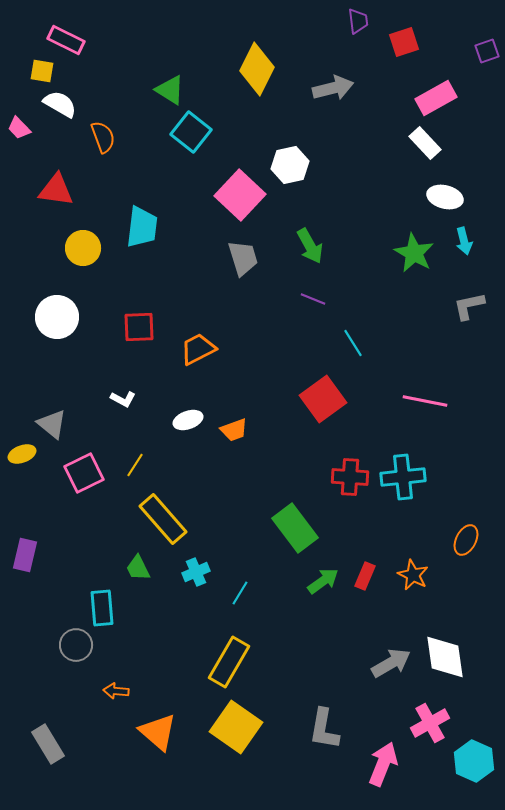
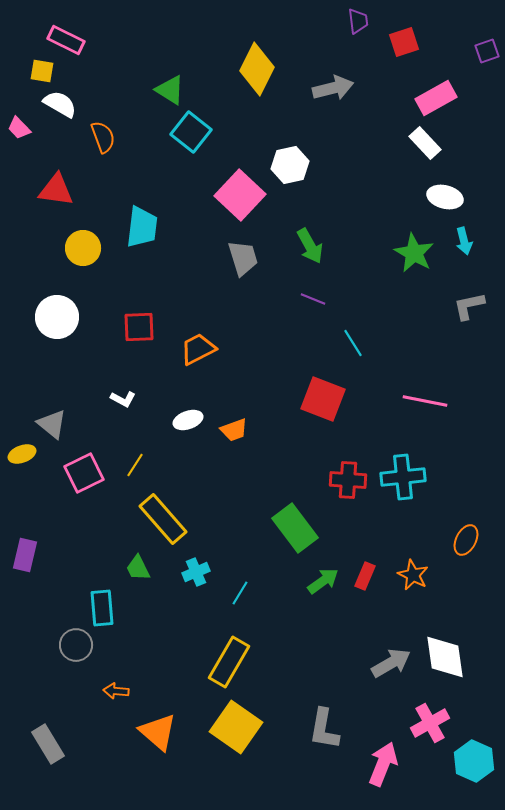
red square at (323, 399): rotated 33 degrees counterclockwise
red cross at (350, 477): moved 2 px left, 3 px down
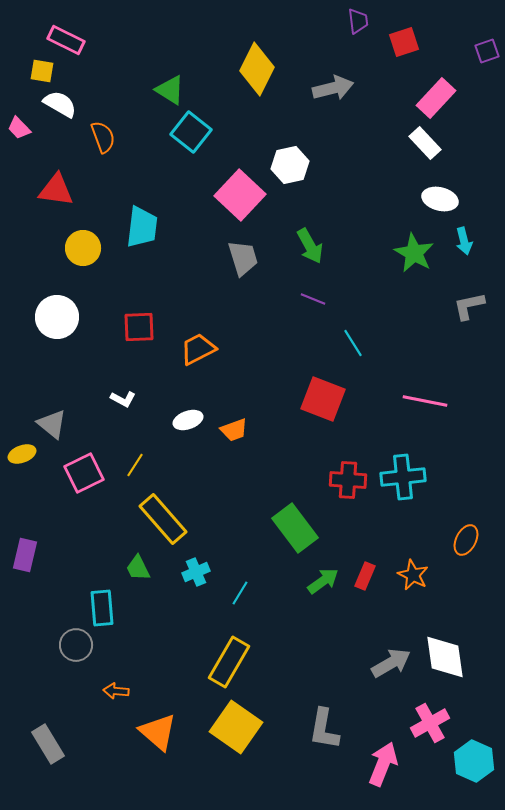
pink rectangle at (436, 98): rotated 18 degrees counterclockwise
white ellipse at (445, 197): moved 5 px left, 2 px down
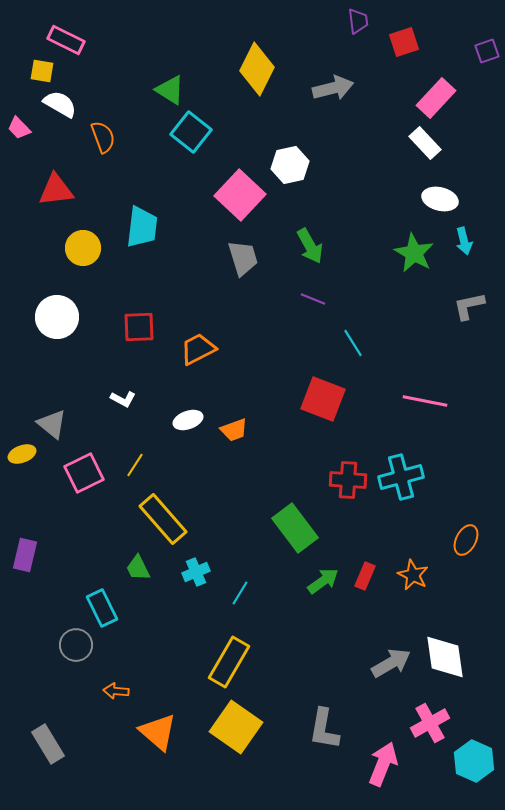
red triangle at (56, 190): rotated 15 degrees counterclockwise
cyan cross at (403, 477): moved 2 px left; rotated 9 degrees counterclockwise
cyan rectangle at (102, 608): rotated 21 degrees counterclockwise
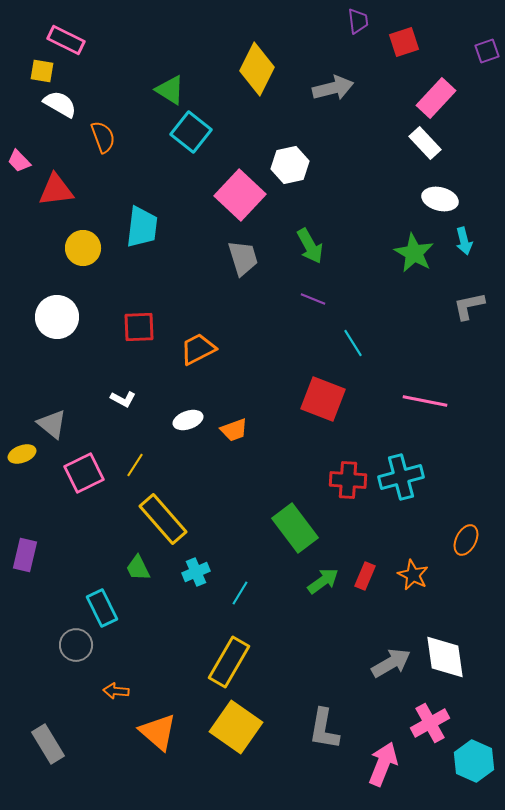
pink trapezoid at (19, 128): moved 33 px down
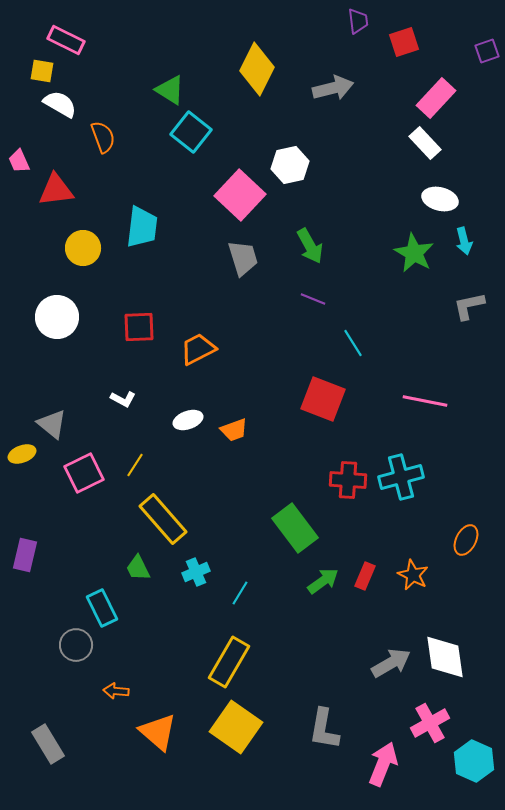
pink trapezoid at (19, 161): rotated 20 degrees clockwise
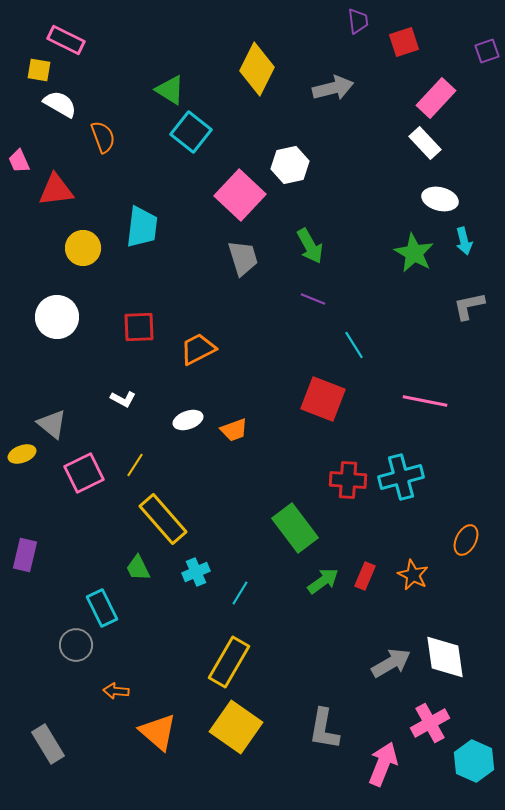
yellow square at (42, 71): moved 3 px left, 1 px up
cyan line at (353, 343): moved 1 px right, 2 px down
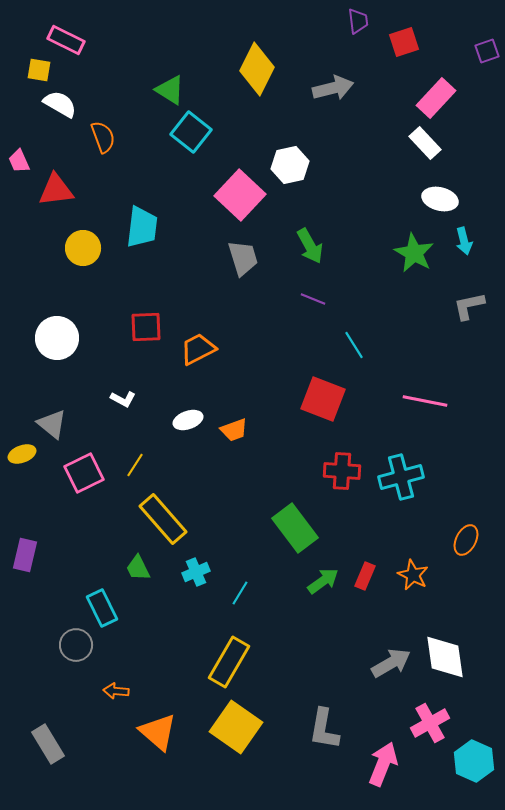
white circle at (57, 317): moved 21 px down
red square at (139, 327): moved 7 px right
red cross at (348, 480): moved 6 px left, 9 px up
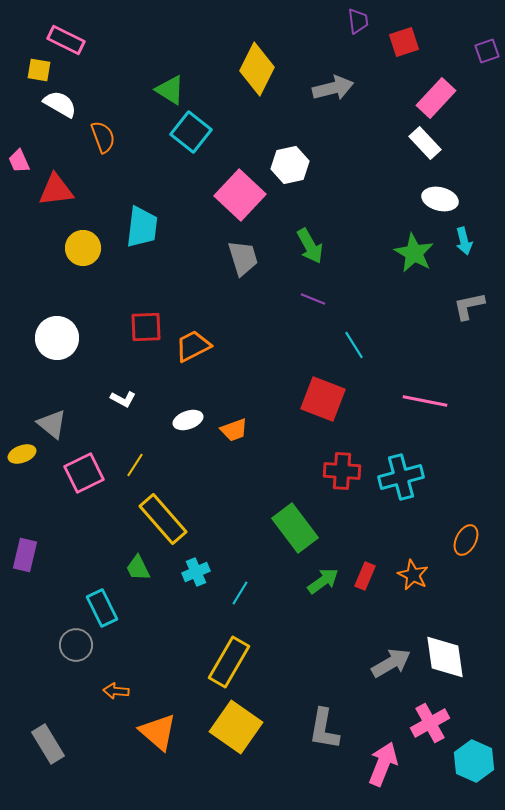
orange trapezoid at (198, 349): moved 5 px left, 3 px up
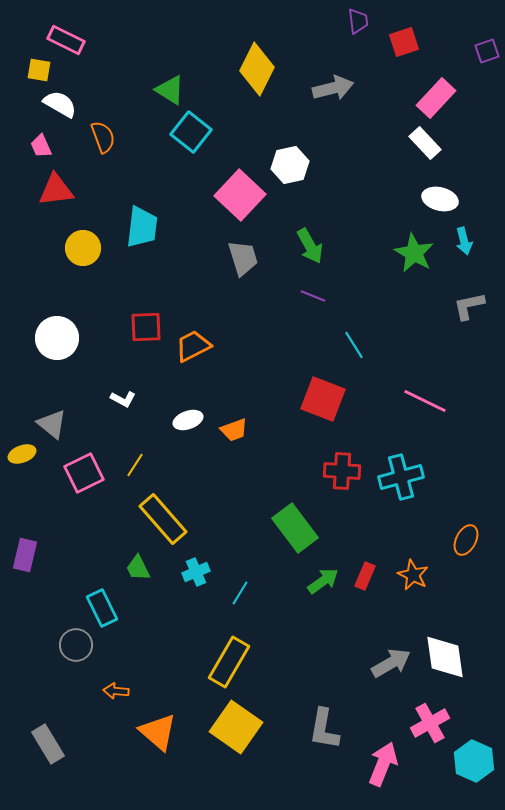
pink trapezoid at (19, 161): moved 22 px right, 15 px up
purple line at (313, 299): moved 3 px up
pink line at (425, 401): rotated 15 degrees clockwise
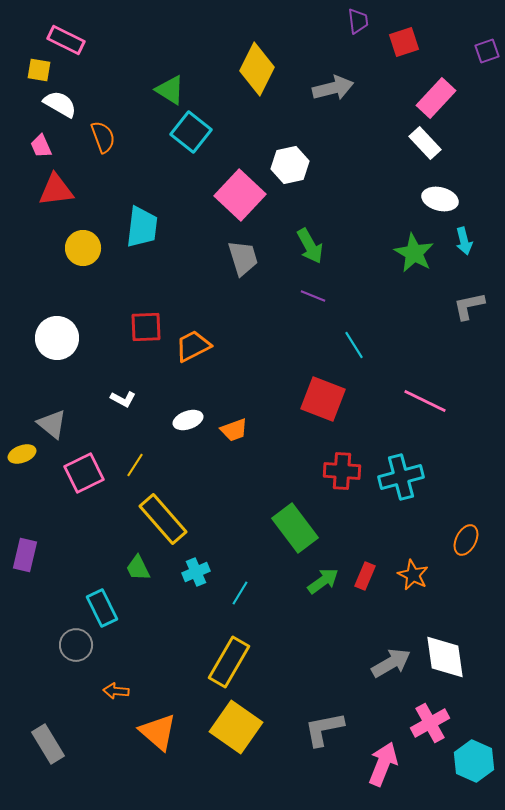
gray L-shape at (324, 729): rotated 69 degrees clockwise
